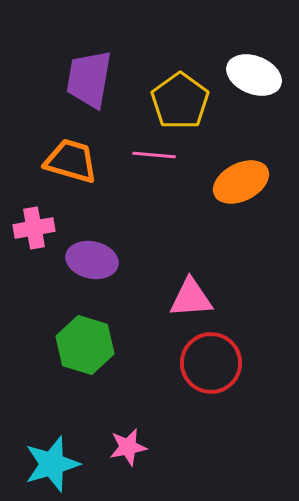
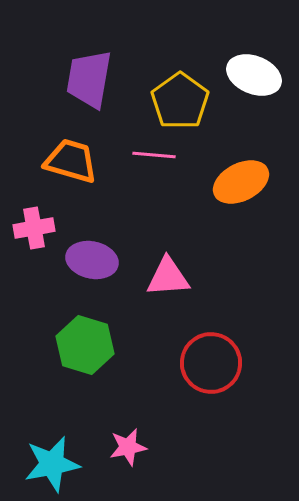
pink triangle: moved 23 px left, 21 px up
cyan star: rotated 6 degrees clockwise
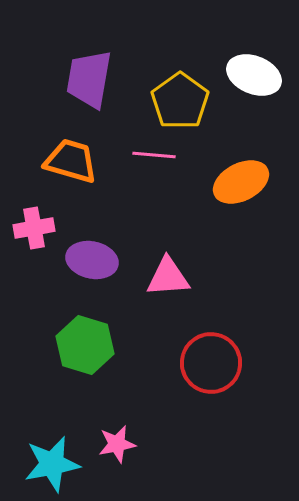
pink star: moved 11 px left, 3 px up
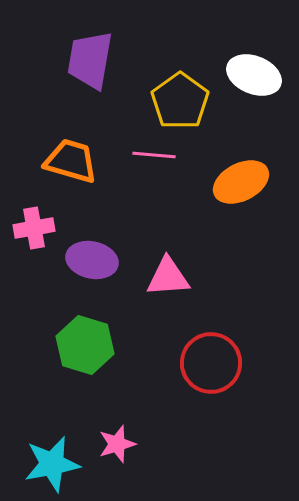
purple trapezoid: moved 1 px right, 19 px up
pink star: rotated 6 degrees counterclockwise
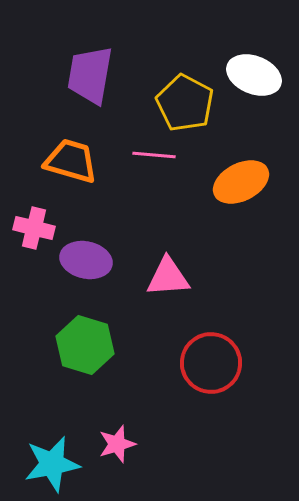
purple trapezoid: moved 15 px down
yellow pentagon: moved 5 px right, 2 px down; rotated 8 degrees counterclockwise
pink cross: rotated 24 degrees clockwise
purple ellipse: moved 6 px left
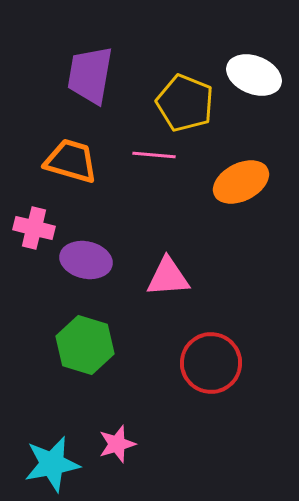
yellow pentagon: rotated 6 degrees counterclockwise
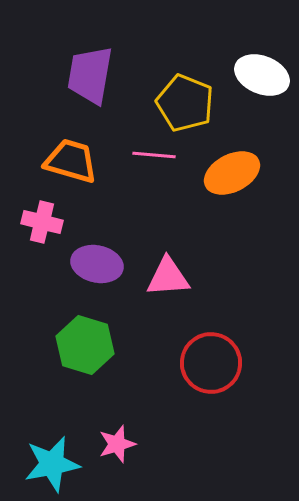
white ellipse: moved 8 px right
orange ellipse: moved 9 px left, 9 px up
pink cross: moved 8 px right, 6 px up
purple ellipse: moved 11 px right, 4 px down
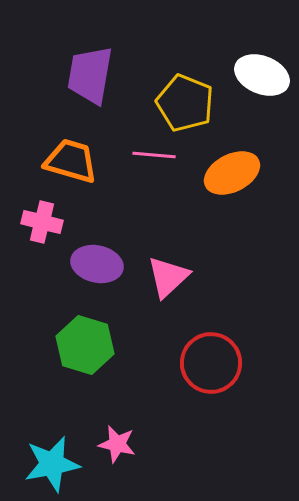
pink triangle: rotated 39 degrees counterclockwise
pink star: rotated 30 degrees clockwise
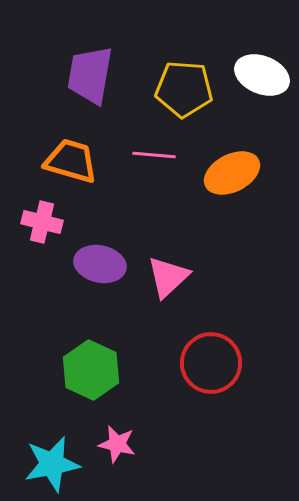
yellow pentagon: moved 1 px left, 14 px up; rotated 18 degrees counterclockwise
purple ellipse: moved 3 px right
green hexagon: moved 6 px right, 25 px down; rotated 8 degrees clockwise
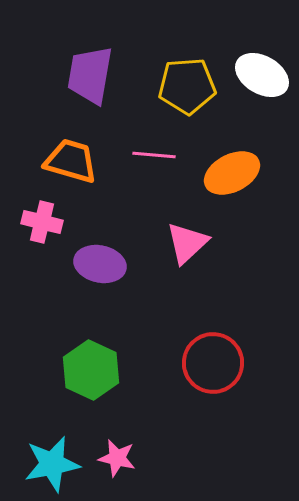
white ellipse: rotated 8 degrees clockwise
yellow pentagon: moved 3 px right, 3 px up; rotated 8 degrees counterclockwise
pink triangle: moved 19 px right, 34 px up
red circle: moved 2 px right
pink star: moved 14 px down
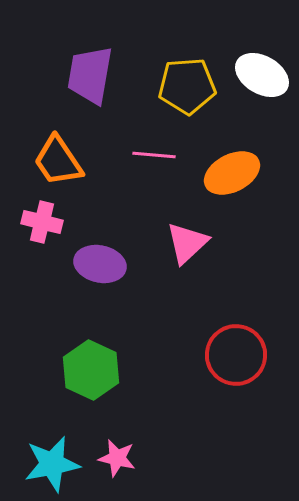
orange trapezoid: moved 13 px left; rotated 140 degrees counterclockwise
red circle: moved 23 px right, 8 px up
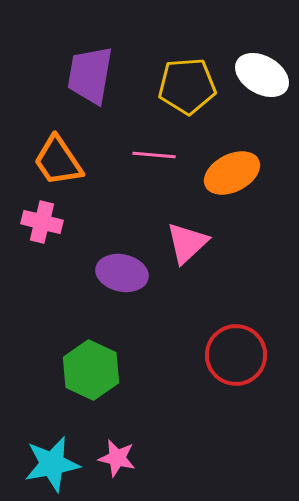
purple ellipse: moved 22 px right, 9 px down
